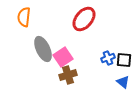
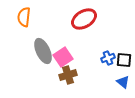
red ellipse: rotated 20 degrees clockwise
gray ellipse: moved 2 px down
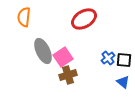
blue cross: rotated 16 degrees counterclockwise
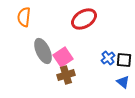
brown cross: moved 2 px left
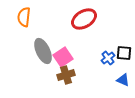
black square: moved 7 px up
blue triangle: moved 2 px up; rotated 16 degrees counterclockwise
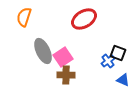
orange semicircle: rotated 12 degrees clockwise
black square: moved 6 px left; rotated 14 degrees clockwise
blue cross: moved 3 px down
brown cross: rotated 18 degrees clockwise
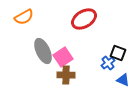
orange semicircle: rotated 138 degrees counterclockwise
blue cross: moved 2 px down
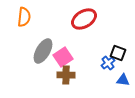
orange semicircle: rotated 54 degrees counterclockwise
gray ellipse: rotated 55 degrees clockwise
blue triangle: rotated 16 degrees counterclockwise
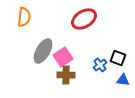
black square: moved 5 px down
blue cross: moved 8 px left, 2 px down
